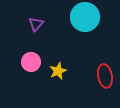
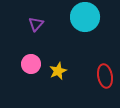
pink circle: moved 2 px down
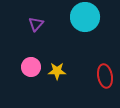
pink circle: moved 3 px down
yellow star: moved 1 px left; rotated 24 degrees clockwise
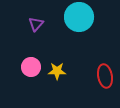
cyan circle: moved 6 px left
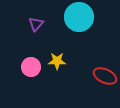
yellow star: moved 10 px up
red ellipse: rotated 55 degrees counterclockwise
